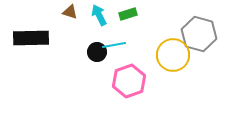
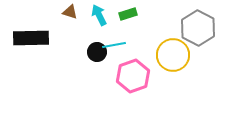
gray hexagon: moved 1 px left, 6 px up; rotated 12 degrees clockwise
pink hexagon: moved 4 px right, 5 px up
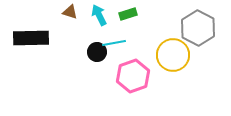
cyan line: moved 2 px up
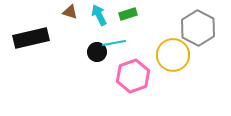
black rectangle: rotated 12 degrees counterclockwise
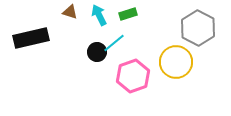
cyan line: rotated 30 degrees counterclockwise
yellow circle: moved 3 px right, 7 px down
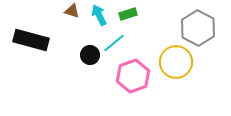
brown triangle: moved 2 px right, 1 px up
black rectangle: moved 2 px down; rotated 28 degrees clockwise
black circle: moved 7 px left, 3 px down
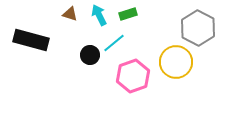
brown triangle: moved 2 px left, 3 px down
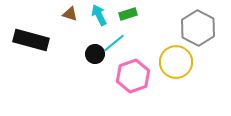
black circle: moved 5 px right, 1 px up
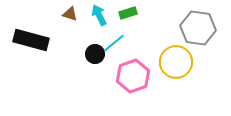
green rectangle: moved 1 px up
gray hexagon: rotated 20 degrees counterclockwise
